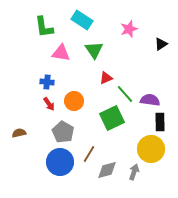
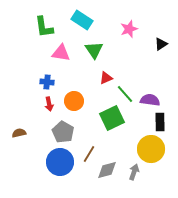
red arrow: rotated 24 degrees clockwise
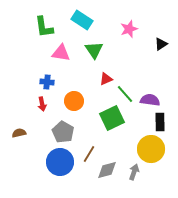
red triangle: moved 1 px down
red arrow: moved 7 px left
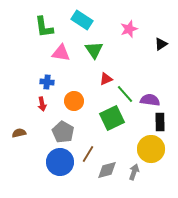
brown line: moved 1 px left
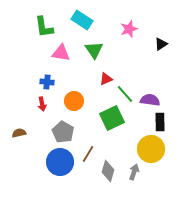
gray diamond: moved 1 px right, 1 px down; rotated 60 degrees counterclockwise
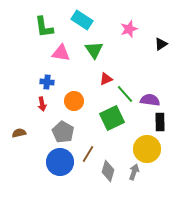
yellow circle: moved 4 px left
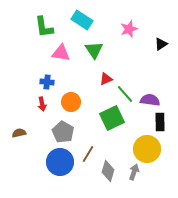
orange circle: moved 3 px left, 1 px down
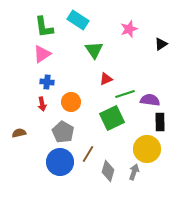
cyan rectangle: moved 4 px left
pink triangle: moved 19 px left, 1 px down; rotated 42 degrees counterclockwise
green line: rotated 66 degrees counterclockwise
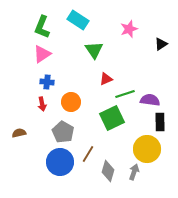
green L-shape: moved 2 px left; rotated 30 degrees clockwise
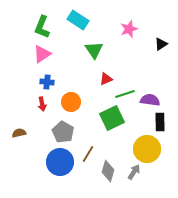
gray arrow: rotated 14 degrees clockwise
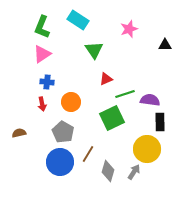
black triangle: moved 4 px right, 1 px down; rotated 32 degrees clockwise
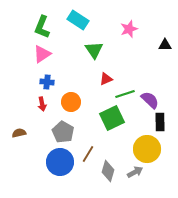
purple semicircle: rotated 36 degrees clockwise
gray arrow: moved 1 px right; rotated 28 degrees clockwise
